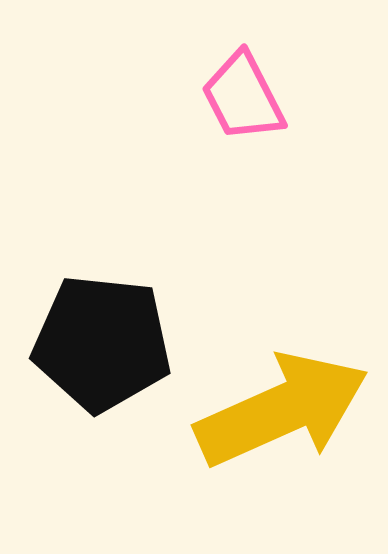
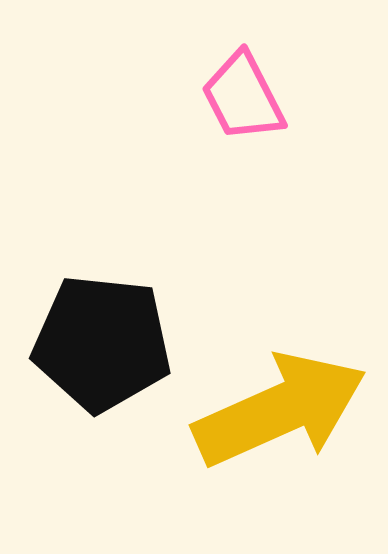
yellow arrow: moved 2 px left
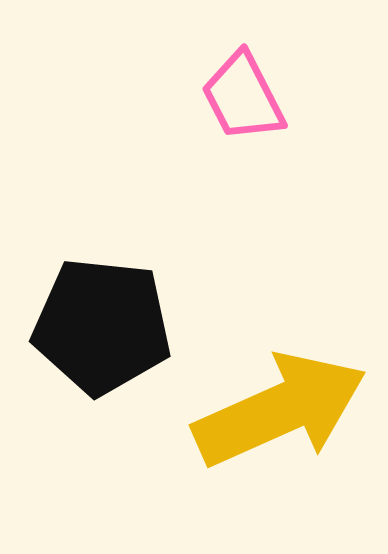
black pentagon: moved 17 px up
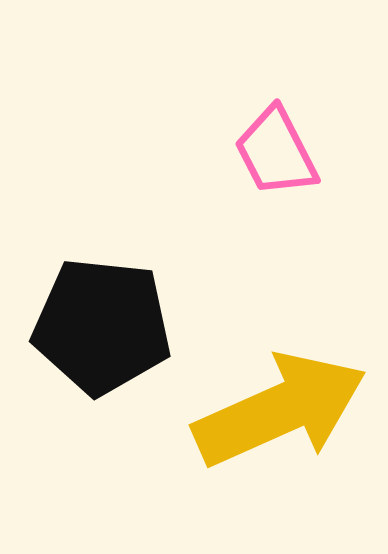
pink trapezoid: moved 33 px right, 55 px down
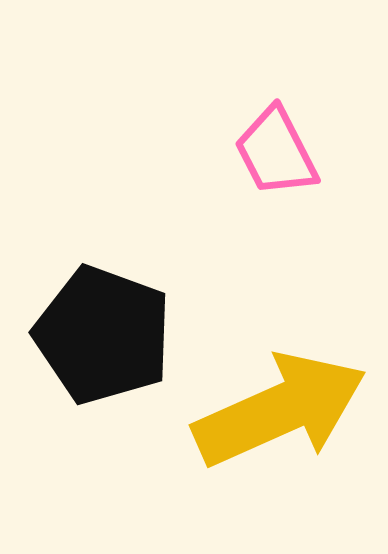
black pentagon: moved 1 px right, 9 px down; rotated 14 degrees clockwise
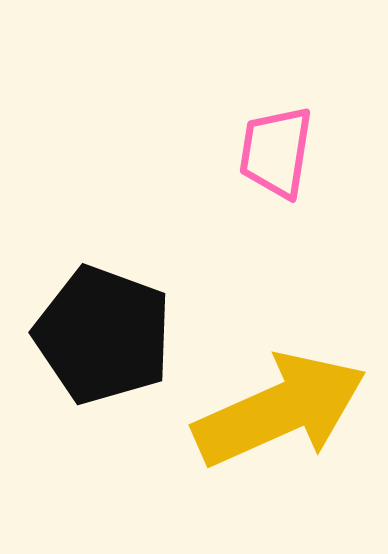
pink trapezoid: rotated 36 degrees clockwise
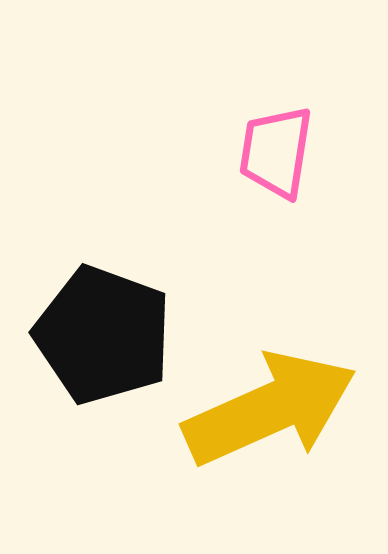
yellow arrow: moved 10 px left, 1 px up
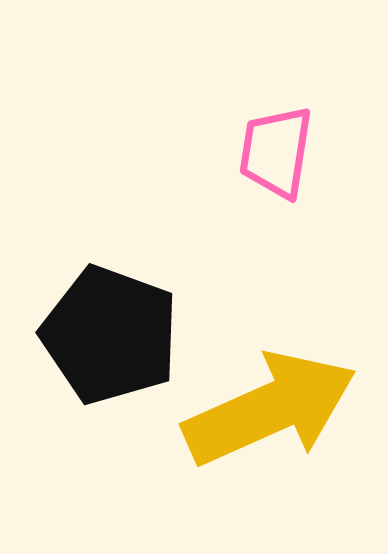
black pentagon: moved 7 px right
